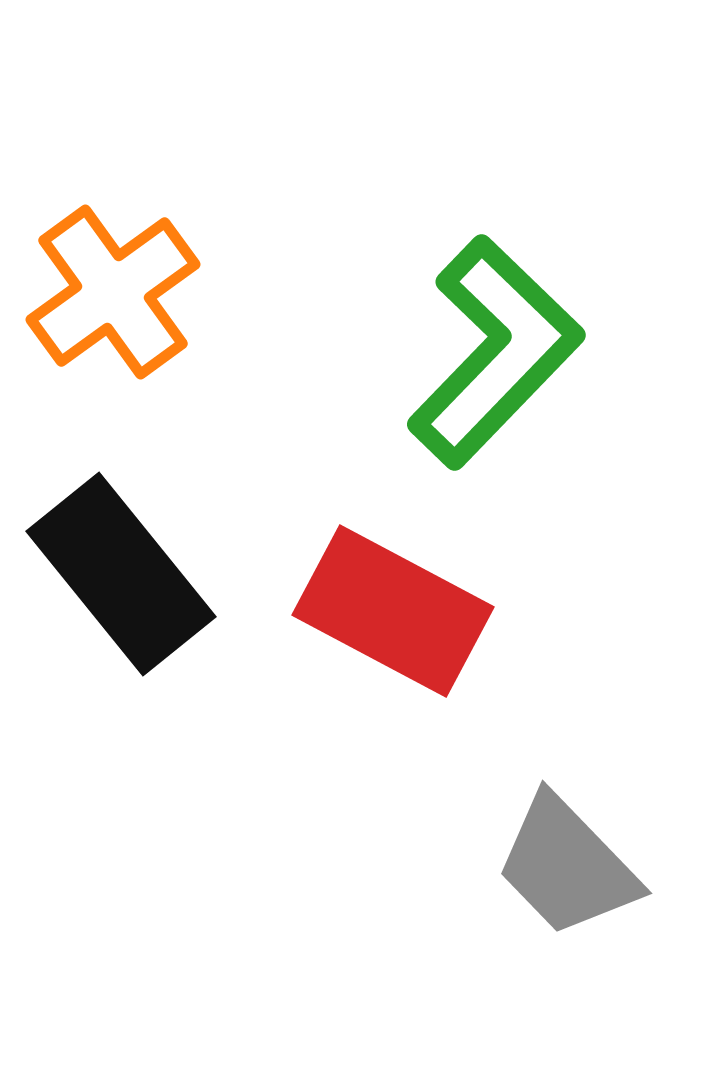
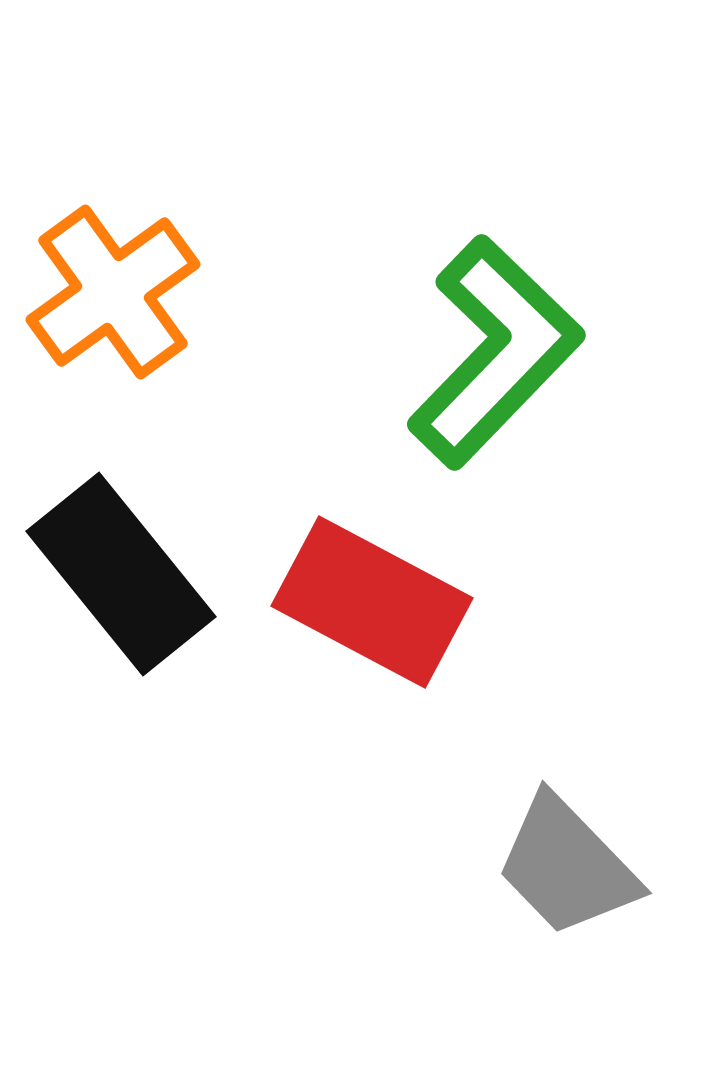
red rectangle: moved 21 px left, 9 px up
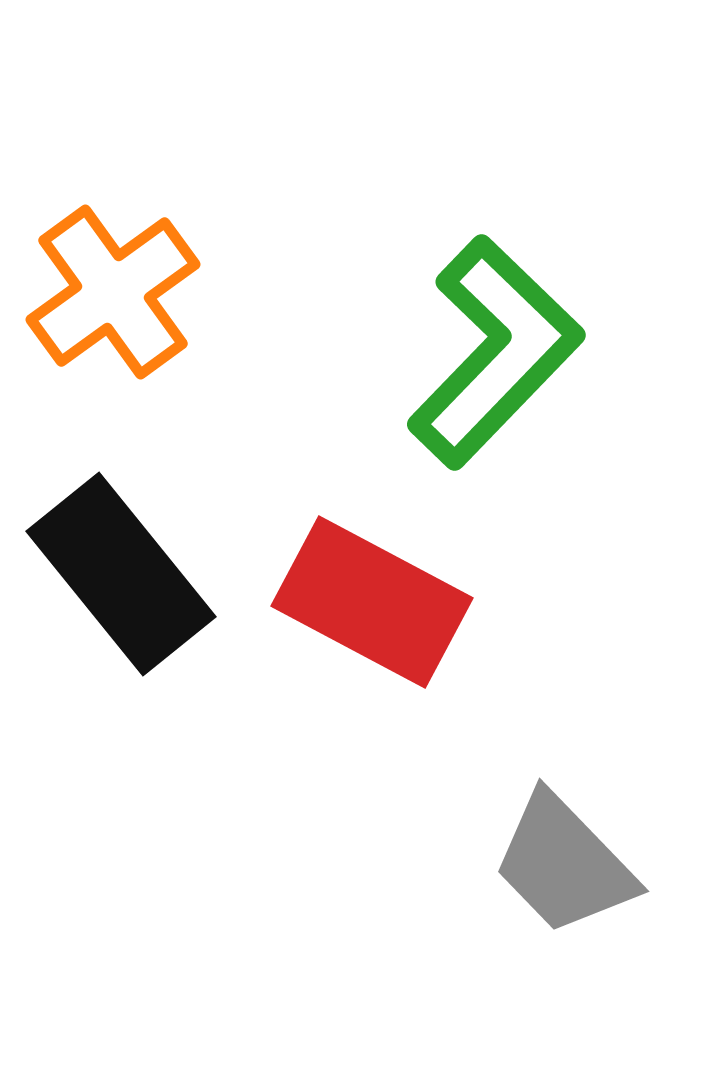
gray trapezoid: moved 3 px left, 2 px up
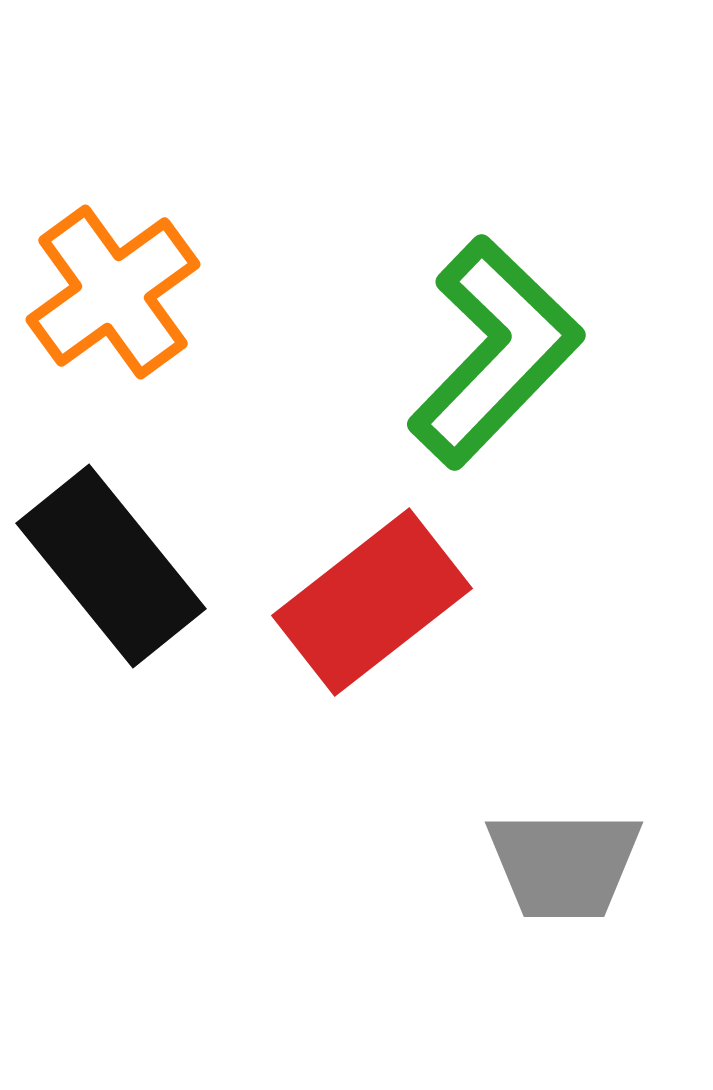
black rectangle: moved 10 px left, 8 px up
red rectangle: rotated 66 degrees counterclockwise
gray trapezoid: rotated 46 degrees counterclockwise
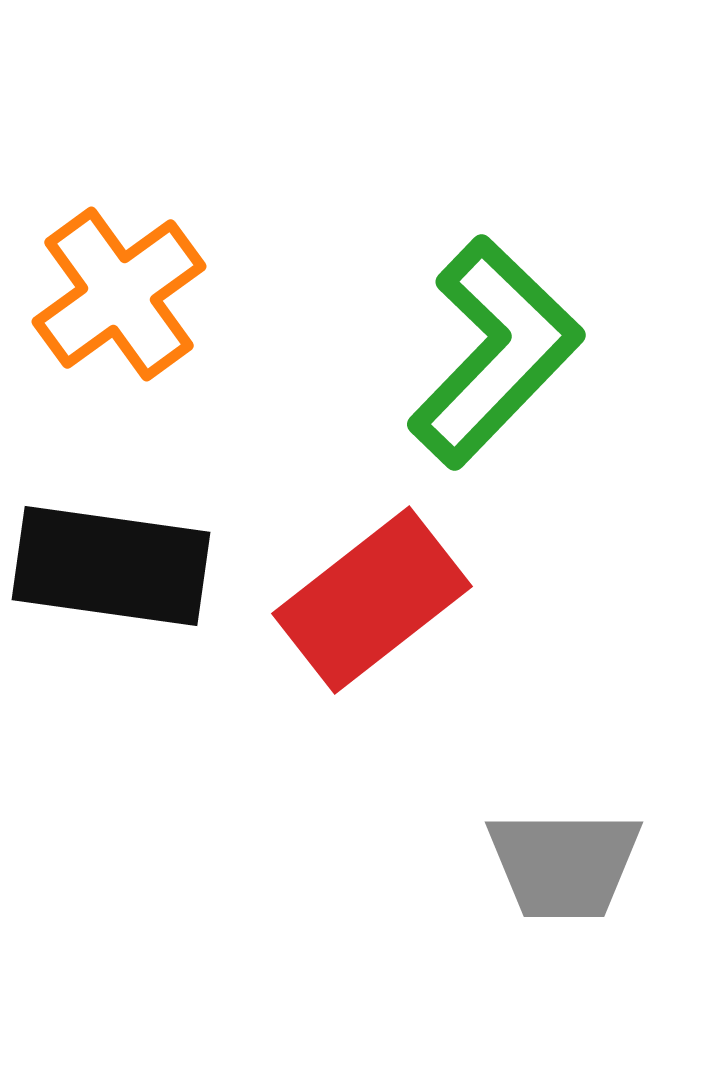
orange cross: moved 6 px right, 2 px down
black rectangle: rotated 43 degrees counterclockwise
red rectangle: moved 2 px up
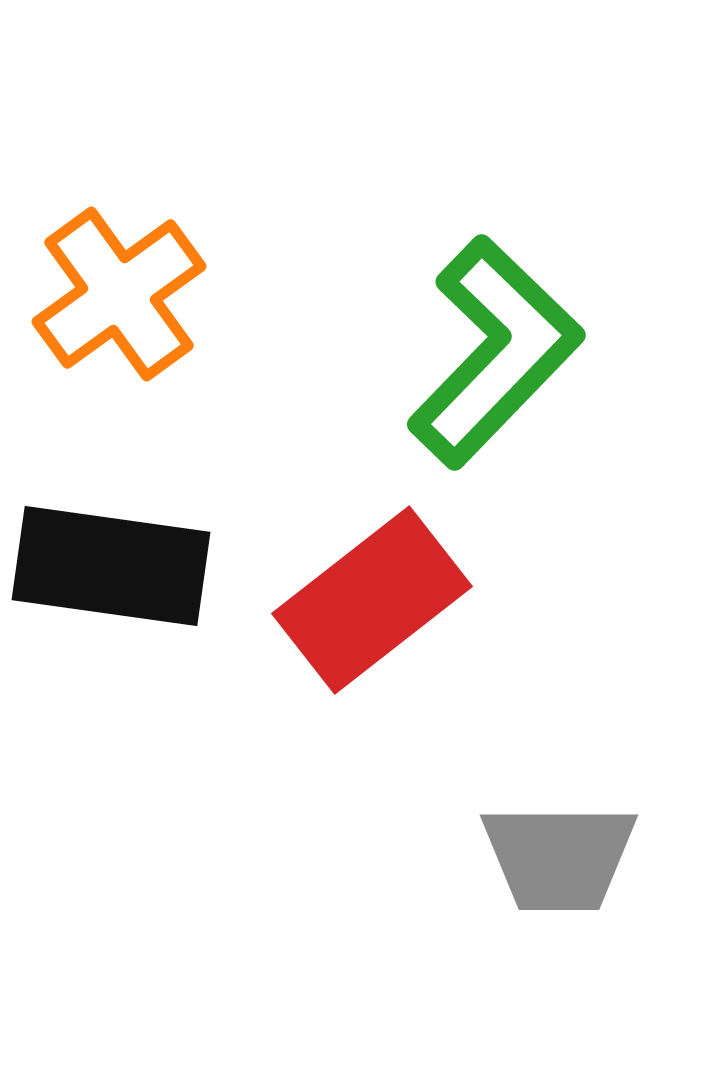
gray trapezoid: moved 5 px left, 7 px up
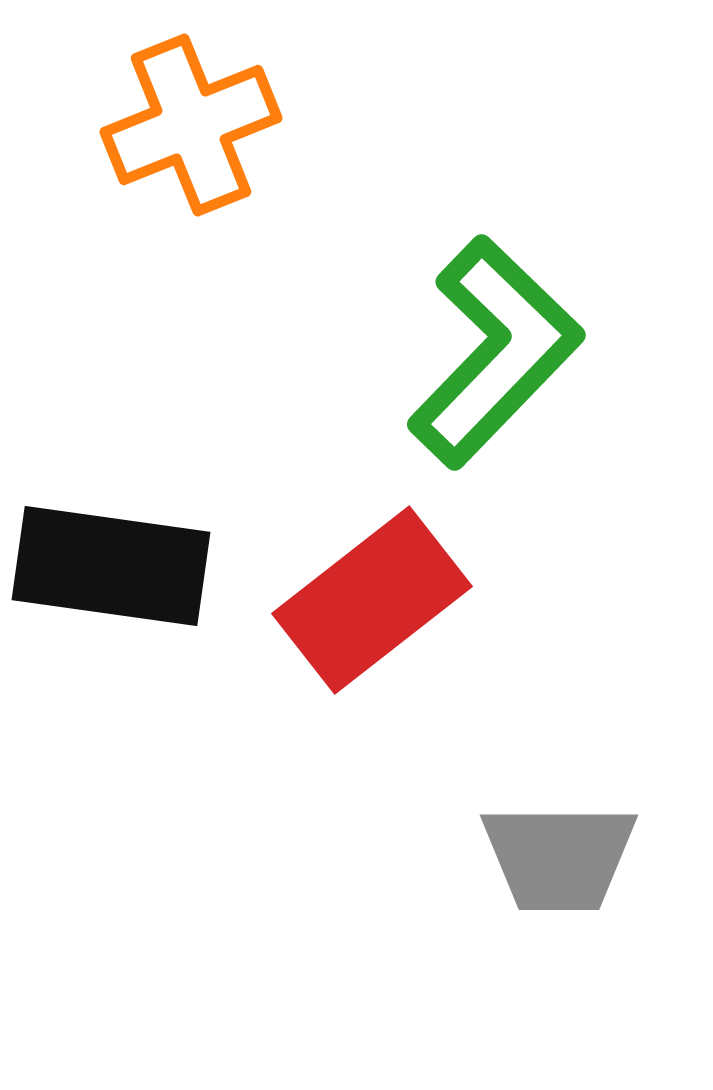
orange cross: moved 72 px right, 169 px up; rotated 14 degrees clockwise
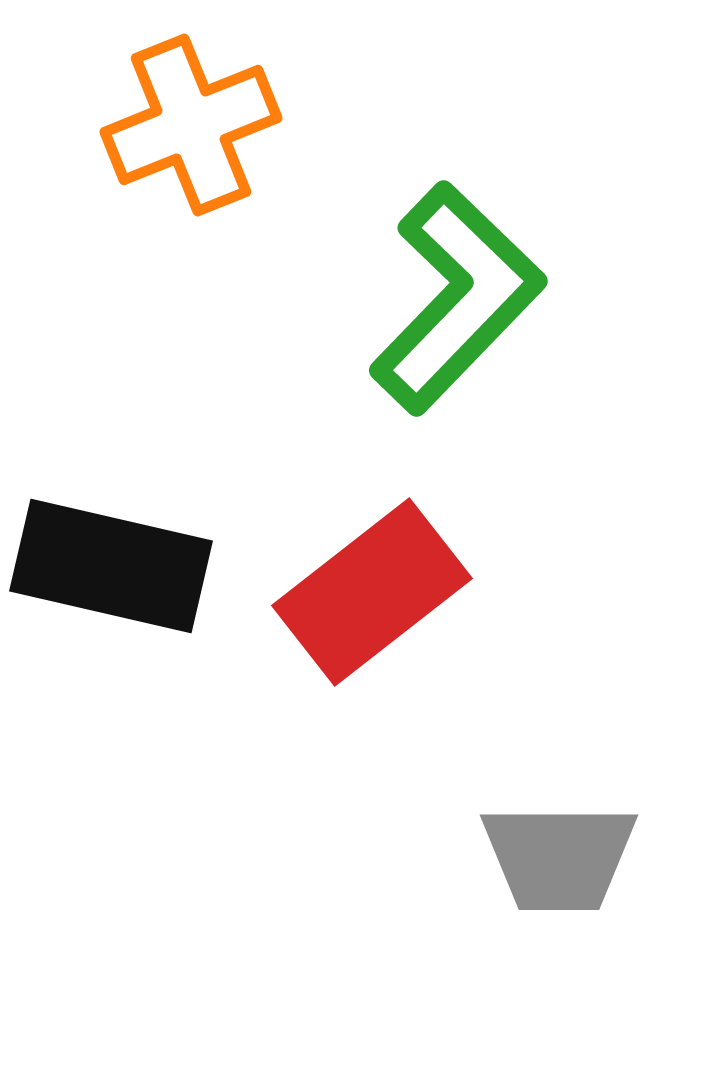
green L-shape: moved 38 px left, 54 px up
black rectangle: rotated 5 degrees clockwise
red rectangle: moved 8 px up
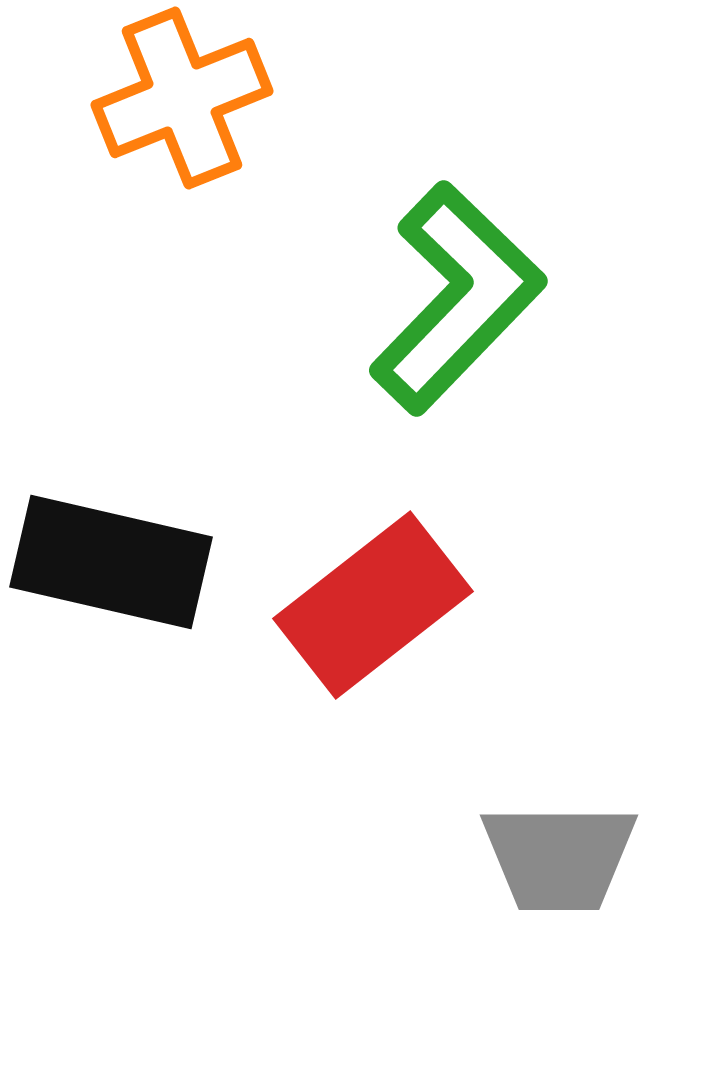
orange cross: moved 9 px left, 27 px up
black rectangle: moved 4 px up
red rectangle: moved 1 px right, 13 px down
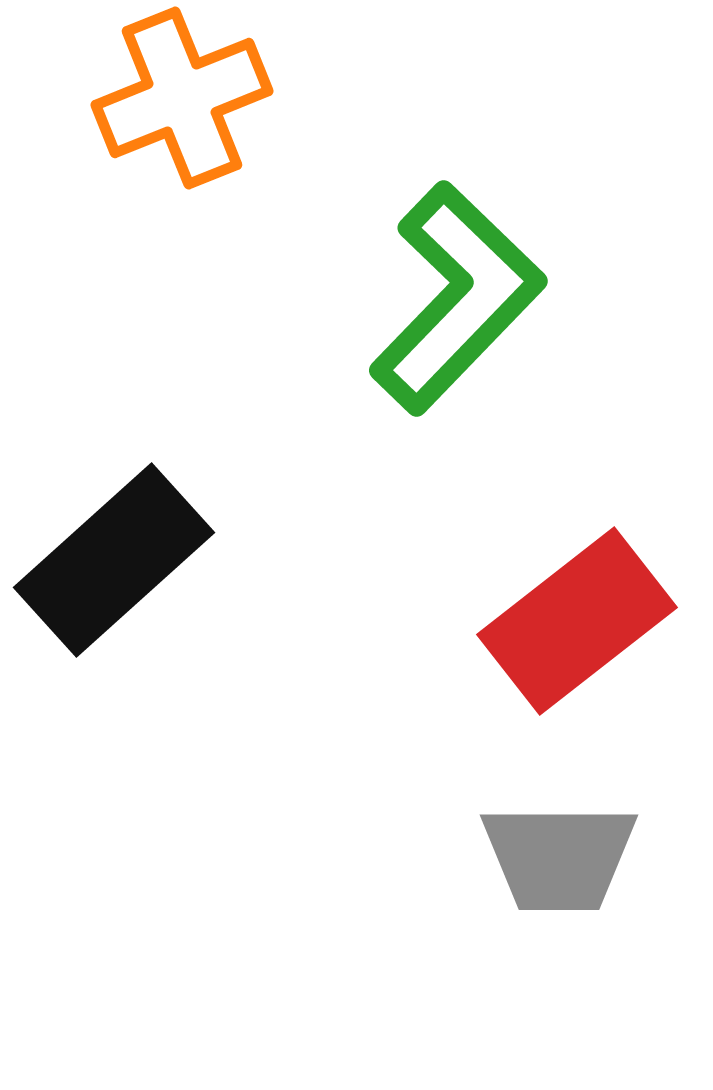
black rectangle: moved 3 px right, 2 px up; rotated 55 degrees counterclockwise
red rectangle: moved 204 px right, 16 px down
